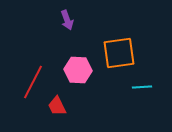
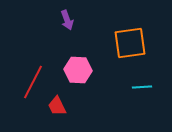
orange square: moved 11 px right, 10 px up
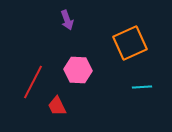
orange square: rotated 16 degrees counterclockwise
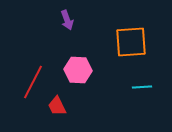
orange square: moved 1 px right, 1 px up; rotated 20 degrees clockwise
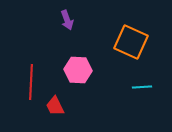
orange square: rotated 28 degrees clockwise
red line: moved 2 px left; rotated 24 degrees counterclockwise
red trapezoid: moved 2 px left
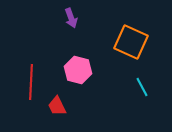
purple arrow: moved 4 px right, 2 px up
pink hexagon: rotated 12 degrees clockwise
cyan line: rotated 66 degrees clockwise
red trapezoid: moved 2 px right
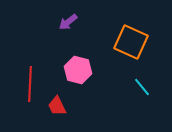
purple arrow: moved 3 px left, 4 px down; rotated 72 degrees clockwise
red line: moved 1 px left, 2 px down
cyan line: rotated 12 degrees counterclockwise
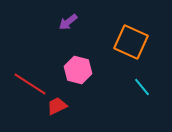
red line: rotated 60 degrees counterclockwise
red trapezoid: rotated 90 degrees clockwise
